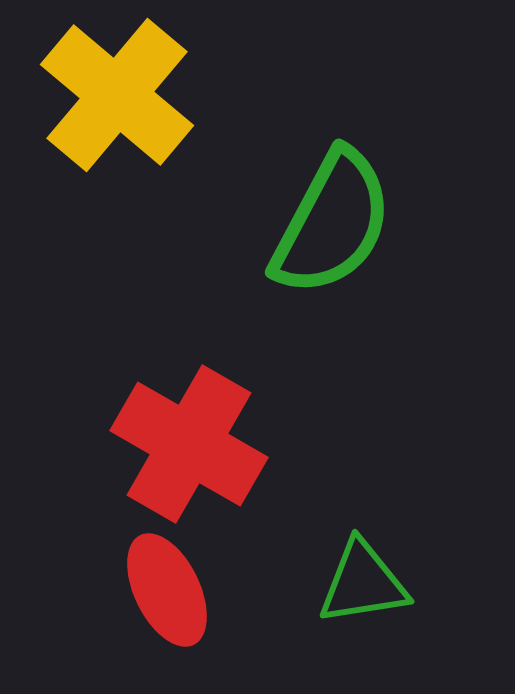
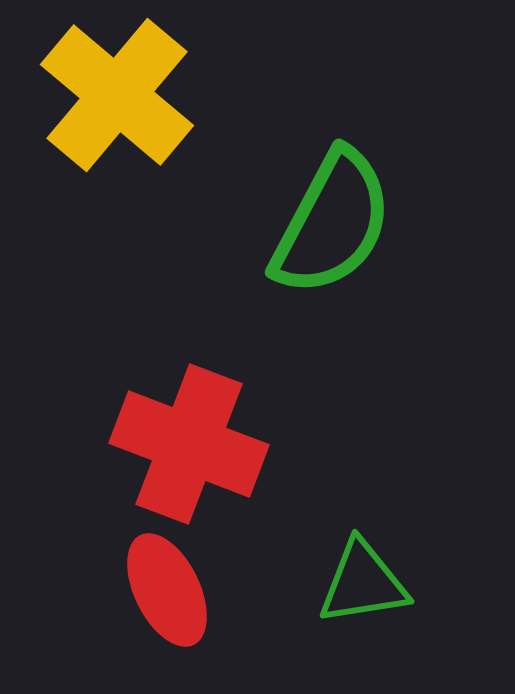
red cross: rotated 9 degrees counterclockwise
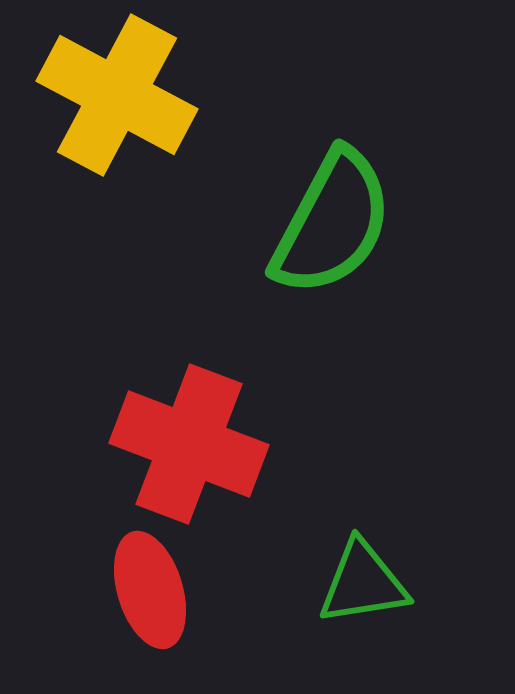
yellow cross: rotated 12 degrees counterclockwise
red ellipse: moved 17 px left; rotated 9 degrees clockwise
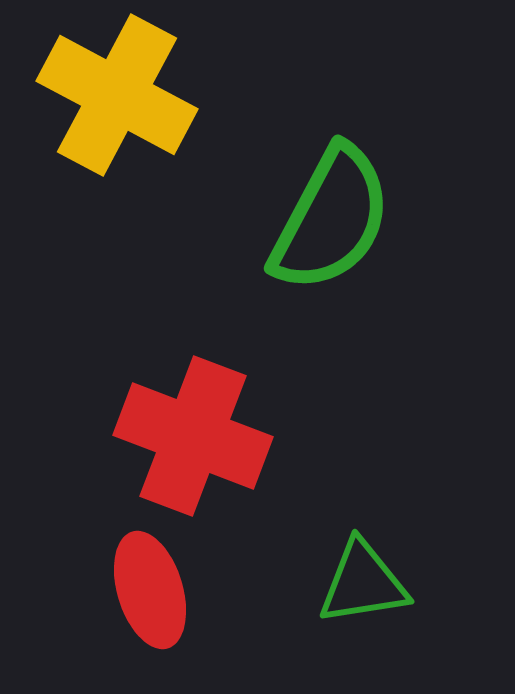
green semicircle: moved 1 px left, 4 px up
red cross: moved 4 px right, 8 px up
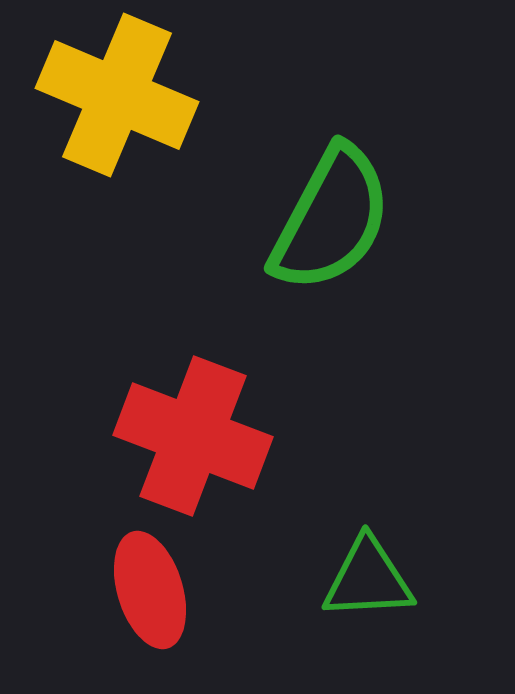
yellow cross: rotated 5 degrees counterclockwise
green triangle: moved 5 px right, 4 px up; rotated 6 degrees clockwise
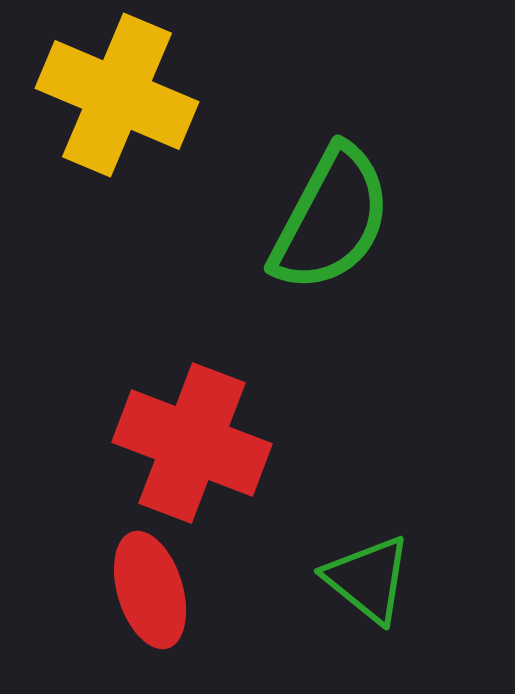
red cross: moved 1 px left, 7 px down
green triangle: rotated 42 degrees clockwise
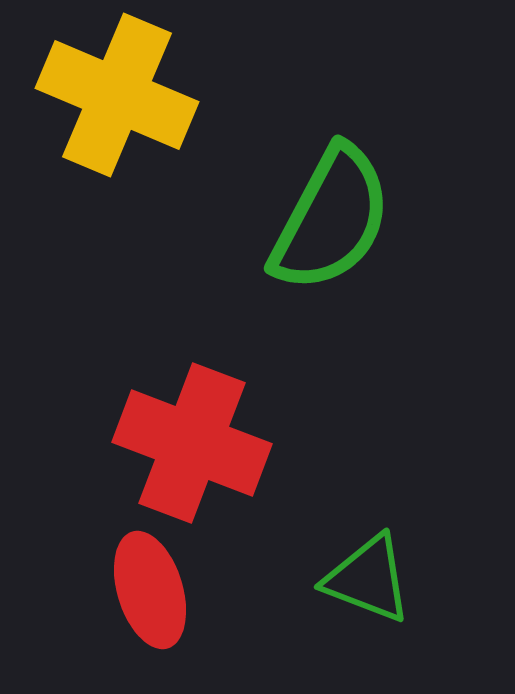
green triangle: rotated 18 degrees counterclockwise
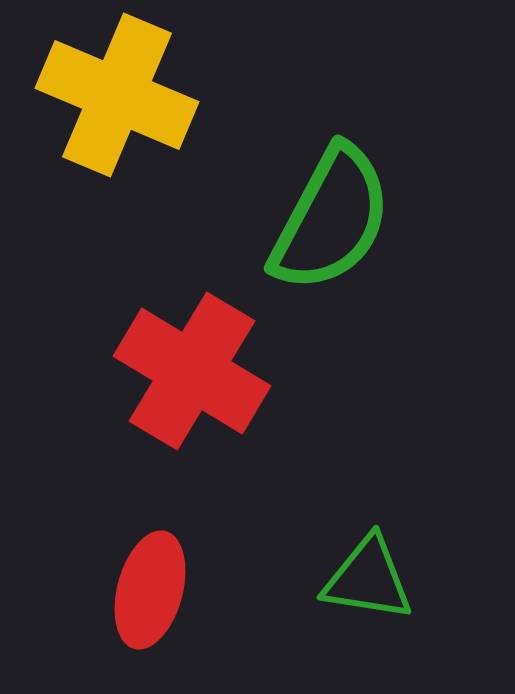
red cross: moved 72 px up; rotated 10 degrees clockwise
green triangle: rotated 12 degrees counterclockwise
red ellipse: rotated 32 degrees clockwise
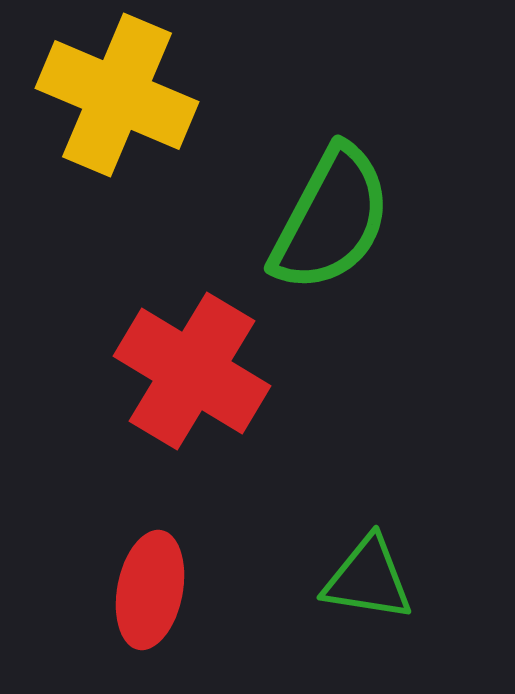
red ellipse: rotated 4 degrees counterclockwise
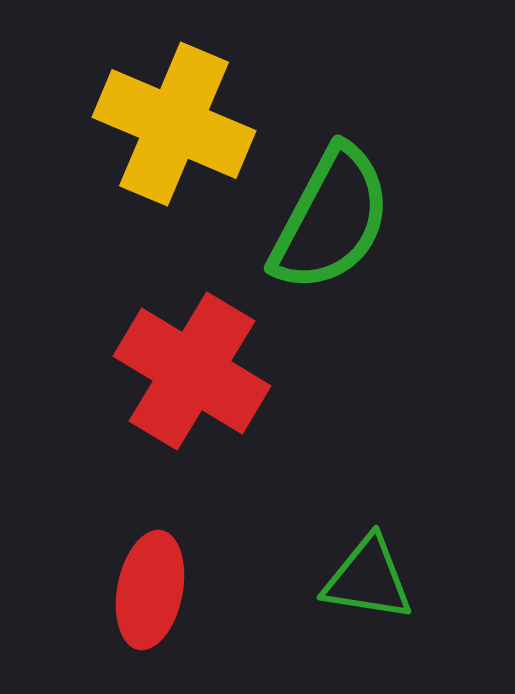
yellow cross: moved 57 px right, 29 px down
